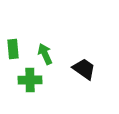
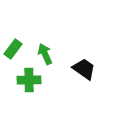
green rectangle: rotated 42 degrees clockwise
green cross: moved 1 px left
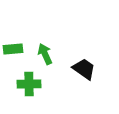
green rectangle: rotated 48 degrees clockwise
green cross: moved 4 px down
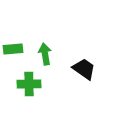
green arrow: rotated 15 degrees clockwise
